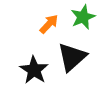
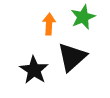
orange arrow: rotated 40 degrees counterclockwise
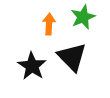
black triangle: rotated 32 degrees counterclockwise
black star: moved 2 px left, 4 px up
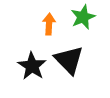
black triangle: moved 3 px left, 3 px down
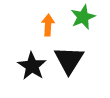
orange arrow: moved 1 px left, 1 px down
black triangle: rotated 16 degrees clockwise
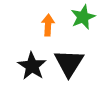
black triangle: moved 3 px down
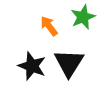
orange arrow: moved 1 px right, 1 px down; rotated 40 degrees counterclockwise
black star: rotated 12 degrees counterclockwise
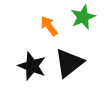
black triangle: rotated 20 degrees clockwise
